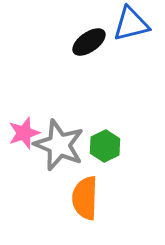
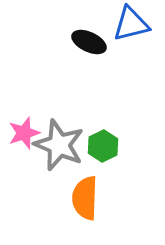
black ellipse: rotated 60 degrees clockwise
green hexagon: moved 2 px left
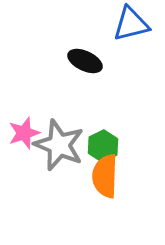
black ellipse: moved 4 px left, 19 px down
orange semicircle: moved 20 px right, 22 px up
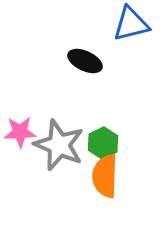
pink star: moved 4 px left, 1 px up; rotated 16 degrees clockwise
green hexagon: moved 3 px up
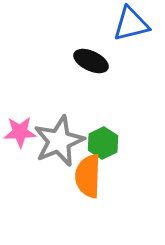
black ellipse: moved 6 px right
gray star: moved 4 px up; rotated 27 degrees clockwise
orange semicircle: moved 17 px left
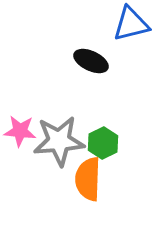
pink star: moved 1 px up; rotated 8 degrees clockwise
gray star: rotated 18 degrees clockwise
orange semicircle: moved 3 px down
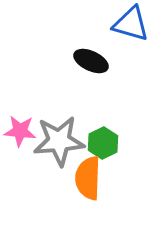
blue triangle: rotated 30 degrees clockwise
orange semicircle: moved 1 px up
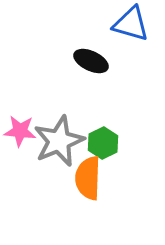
gray star: rotated 18 degrees counterclockwise
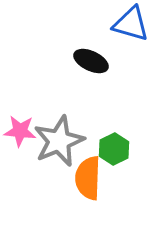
green hexagon: moved 11 px right, 6 px down
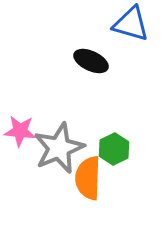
gray star: moved 7 px down
